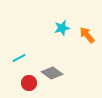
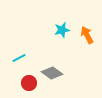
cyan star: moved 2 px down
orange arrow: rotated 12 degrees clockwise
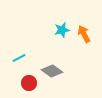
orange arrow: moved 3 px left, 1 px up
gray diamond: moved 2 px up
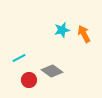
red circle: moved 3 px up
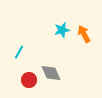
cyan line: moved 6 px up; rotated 32 degrees counterclockwise
gray diamond: moved 1 px left, 2 px down; rotated 30 degrees clockwise
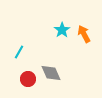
cyan star: rotated 21 degrees counterclockwise
red circle: moved 1 px left, 1 px up
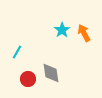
orange arrow: moved 1 px up
cyan line: moved 2 px left
gray diamond: rotated 15 degrees clockwise
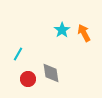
cyan line: moved 1 px right, 2 px down
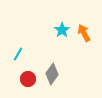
gray diamond: moved 1 px right, 1 px down; rotated 45 degrees clockwise
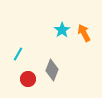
gray diamond: moved 4 px up; rotated 15 degrees counterclockwise
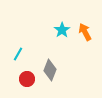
orange arrow: moved 1 px right, 1 px up
gray diamond: moved 2 px left
red circle: moved 1 px left
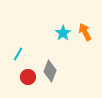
cyan star: moved 1 px right, 3 px down
gray diamond: moved 1 px down
red circle: moved 1 px right, 2 px up
